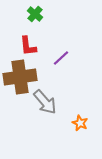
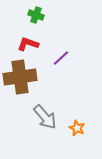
green cross: moved 1 px right, 1 px down; rotated 21 degrees counterclockwise
red L-shape: moved 2 px up; rotated 115 degrees clockwise
gray arrow: moved 15 px down
orange star: moved 3 px left, 5 px down
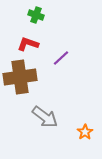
gray arrow: rotated 12 degrees counterclockwise
orange star: moved 8 px right, 4 px down; rotated 14 degrees clockwise
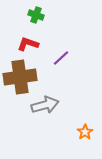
gray arrow: moved 12 px up; rotated 52 degrees counterclockwise
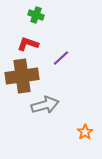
brown cross: moved 2 px right, 1 px up
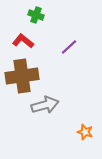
red L-shape: moved 5 px left, 3 px up; rotated 20 degrees clockwise
purple line: moved 8 px right, 11 px up
orange star: rotated 21 degrees counterclockwise
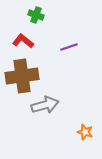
purple line: rotated 24 degrees clockwise
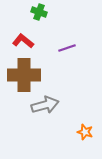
green cross: moved 3 px right, 3 px up
purple line: moved 2 px left, 1 px down
brown cross: moved 2 px right, 1 px up; rotated 8 degrees clockwise
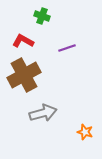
green cross: moved 3 px right, 4 px down
red L-shape: rotated 10 degrees counterclockwise
brown cross: rotated 28 degrees counterclockwise
gray arrow: moved 2 px left, 8 px down
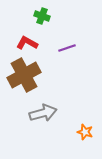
red L-shape: moved 4 px right, 2 px down
